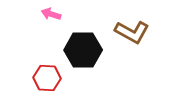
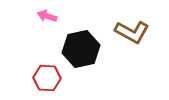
pink arrow: moved 4 px left, 2 px down
black hexagon: moved 2 px left, 1 px up; rotated 12 degrees counterclockwise
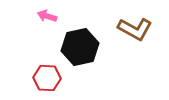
brown L-shape: moved 3 px right, 3 px up
black hexagon: moved 1 px left, 2 px up
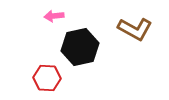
pink arrow: moved 7 px right; rotated 24 degrees counterclockwise
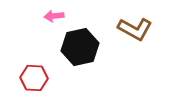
red hexagon: moved 13 px left
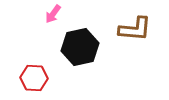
pink arrow: moved 1 px left, 2 px up; rotated 48 degrees counterclockwise
brown L-shape: rotated 24 degrees counterclockwise
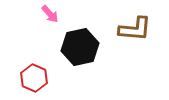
pink arrow: moved 3 px left; rotated 78 degrees counterclockwise
red hexagon: rotated 20 degrees clockwise
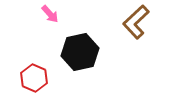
brown L-shape: moved 1 px right, 7 px up; rotated 132 degrees clockwise
black hexagon: moved 5 px down
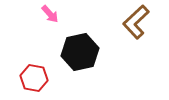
red hexagon: rotated 12 degrees counterclockwise
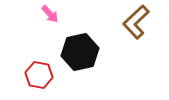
red hexagon: moved 5 px right, 3 px up
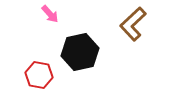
brown L-shape: moved 3 px left, 2 px down
